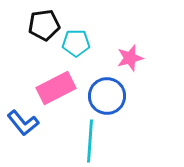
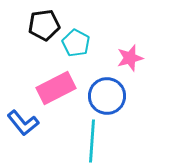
cyan pentagon: rotated 28 degrees clockwise
cyan line: moved 2 px right
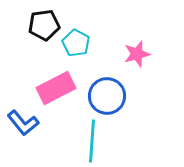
pink star: moved 7 px right, 4 px up
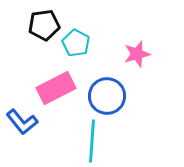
blue L-shape: moved 1 px left, 1 px up
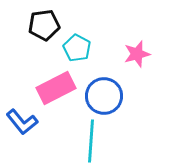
cyan pentagon: moved 1 px right, 5 px down
blue circle: moved 3 px left
cyan line: moved 1 px left
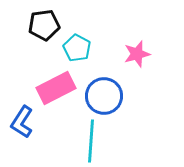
blue L-shape: rotated 72 degrees clockwise
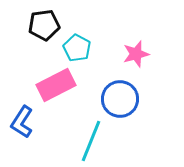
pink star: moved 1 px left
pink rectangle: moved 3 px up
blue circle: moved 16 px right, 3 px down
cyan line: rotated 18 degrees clockwise
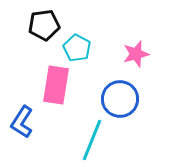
pink rectangle: rotated 54 degrees counterclockwise
cyan line: moved 1 px right, 1 px up
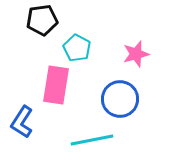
black pentagon: moved 2 px left, 5 px up
cyan line: rotated 57 degrees clockwise
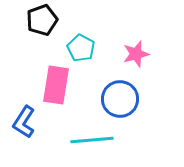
black pentagon: rotated 12 degrees counterclockwise
cyan pentagon: moved 4 px right
blue L-shape: moved 2 px right
cyan line: rotated 6 degrees clockwise
